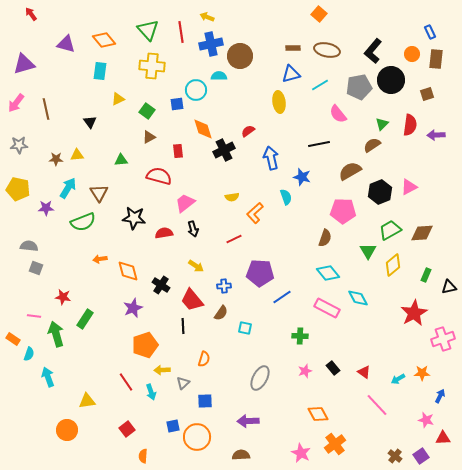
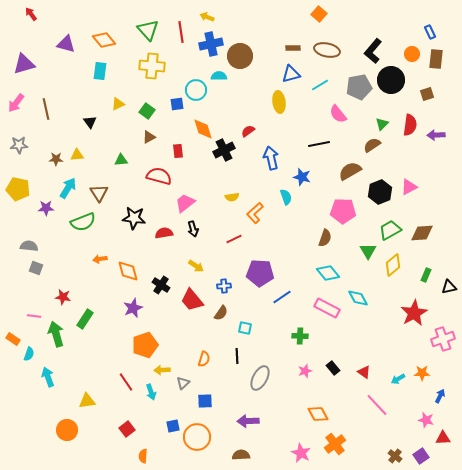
yellow triangle at (118, 99): moved 5 px down
black line at (183, 326): moved 54 px right, 30 px down
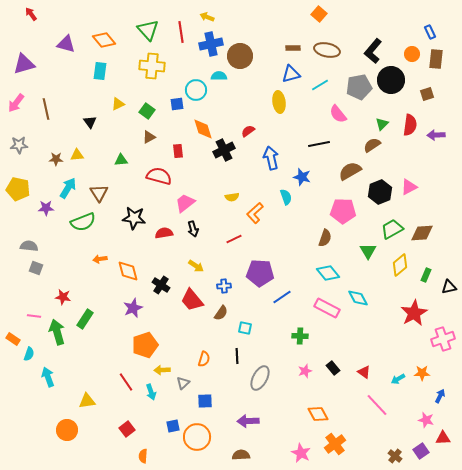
green trapezoid at (390, 230): moved 2 px right, 1 px up
yellow diamond at (393, 265): moved 7 px right
green arrow at (56, 334): moved 1 px right, 2 px up
purple square at (421, 456): moved 5 px up
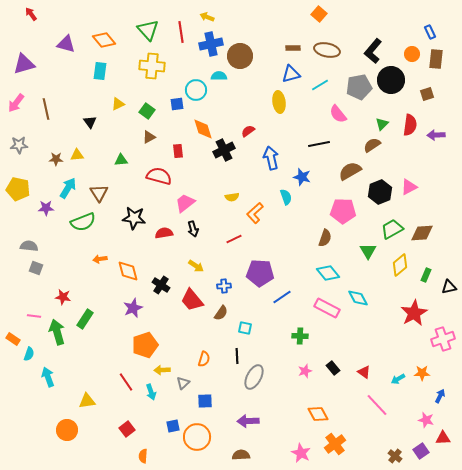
gray ellipse at (260, 378): moved 6 px left, 1 px up
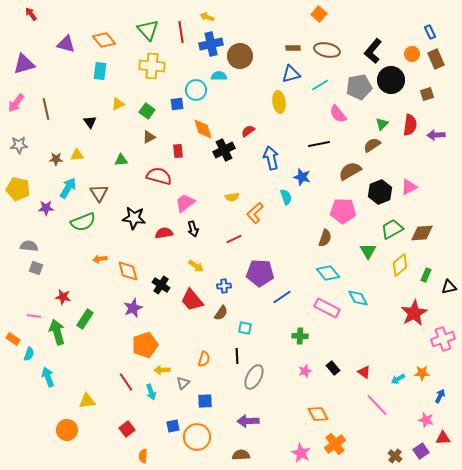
brown rectangle at (436, 59): rotated 30 degrees counterclockwise
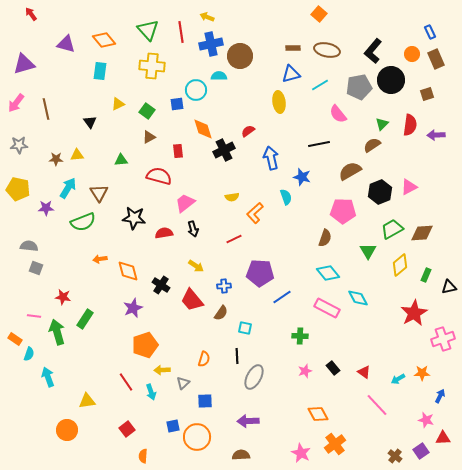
orange rectangle at (13, 339): moved 2 px right
